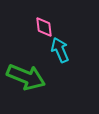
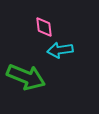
cyan arrow: rotated 75 degrees counterclockwise
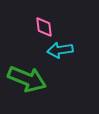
green arrow: moved 1 px right, 2 px down
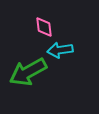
green arrow: moved 1 px right, 7 px up; rotated 129 degrees clockwise
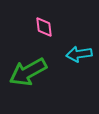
cyan arrow: moved 19 px right, 4 px down
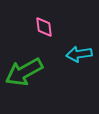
green arrow: moved 4 px left
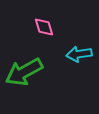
pink diamond: rotated 10 degrees counterclockwise
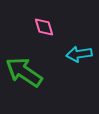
green arrow: rotated 63 degrees clockwise
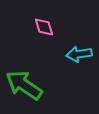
green arrow: moved 13 px down
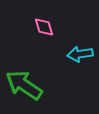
cyan arrow: moved 1 px right
